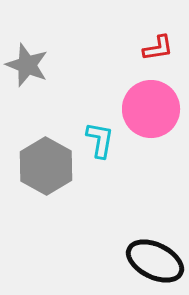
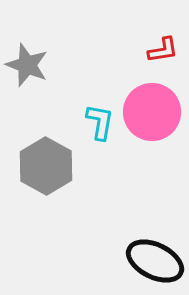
red L-shape: moved 5 px right, 2 px down
pink circle: moved 1 px right, 3 px down
cyan L-shape: moved 18 px up
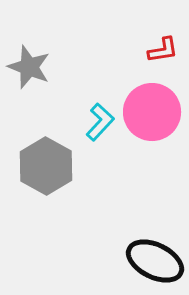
gray star: moved 2 px right, 2 px down
cyan L-shape: rotated 33 degrees clockwise
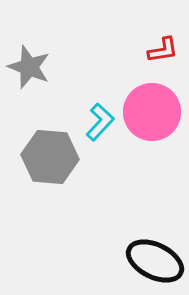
gray hexagon: moved 4 px right, 9 px up; rotated 24 degrees counterclockwise
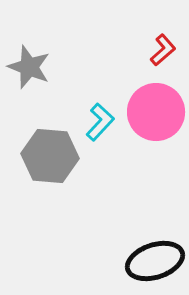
red L-shape: rotated 32 degrees counterclockwise
pink circle: moved 4 px right
gray hexagon: moved 1 px up
black ellipse: rotated 44 degrees counterclockwise
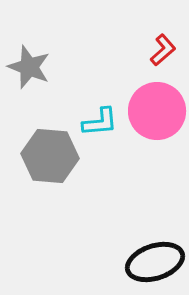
pink circle: moved 1 px right, 1 px up
cyan L-shape: rotated 42 degrees clockwise
black ellipse: moved 1 px down
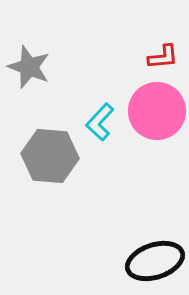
red L-shape: moved 7 px down; rotated 36 degrees clockwise
cyan L-shape: rotated 138 degrees clockwise
black ellipse: moved 1 px up
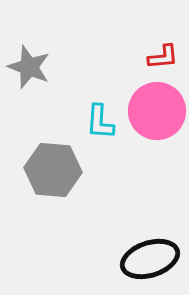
cyan L-shape: rotated 39 degrees counterclockwise
gray hexagon: moved 3 px right, 14 px down
black ellipse: moved 5 px left, 2 px up
